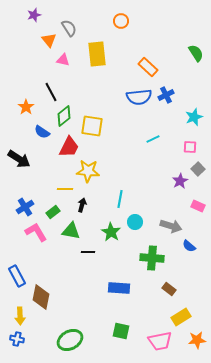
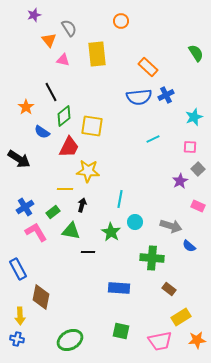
blue rectangle at (17, 276): moved 1 px right, 7 px up
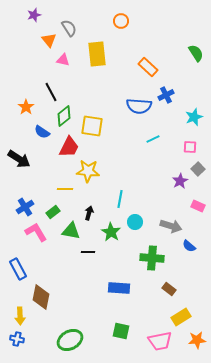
blue semicircle at (139, 97): moved 9 px down; rotated 10 degrees clockwise
black arrow at (82, 205): moved 7 px right, 8 px down
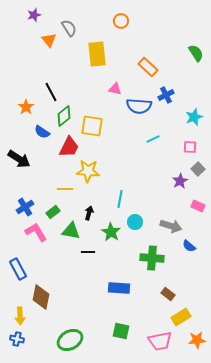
pink triangle at (63, 60): moved 52 px right, 29 px down
brown rectangle at (169, 289): moved 1 px left, 5 px down
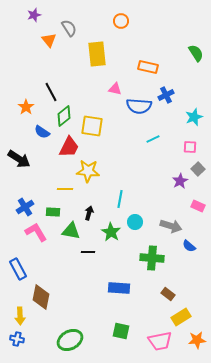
orange rectangle at (148, 67): rotated 30 degrees counterclockwise
green rectangle at (53, 212): rotated 40 degrees clockwise
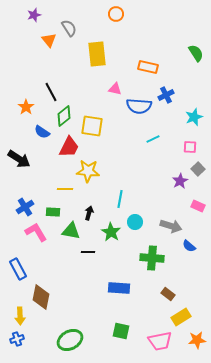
orange circle at (121, 21): moved 5 px left, 7 px up
blue cross at (17, 339): rotated 32 degrees counterclockwise
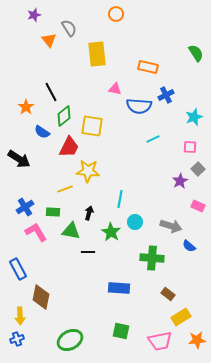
yellow line at (65, 189): rotated 21 degrees counterclockwise
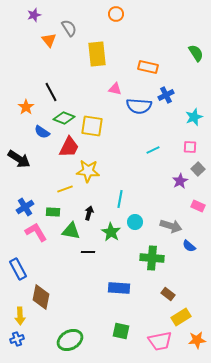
green diamond at (64, 116): moved 2 px down; rotated 60 degrees clockwise
cyan line at (153, 139): moved 11 px down
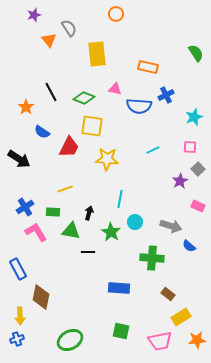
green diamond at (64, 118): moved 20 px right, 20 px up
yellow star at (88, 171): moved 19 px right, 12 px up
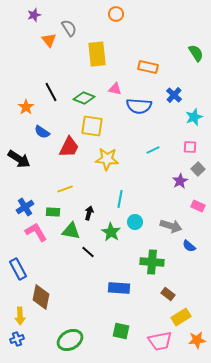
blue cross at (166, 95): moved 8 px right; rotated 21 degrees counterclockwise
black line at (88, 252): rotated 40 degrees clockwise
green cross at (152, 258): moved 4 px down
